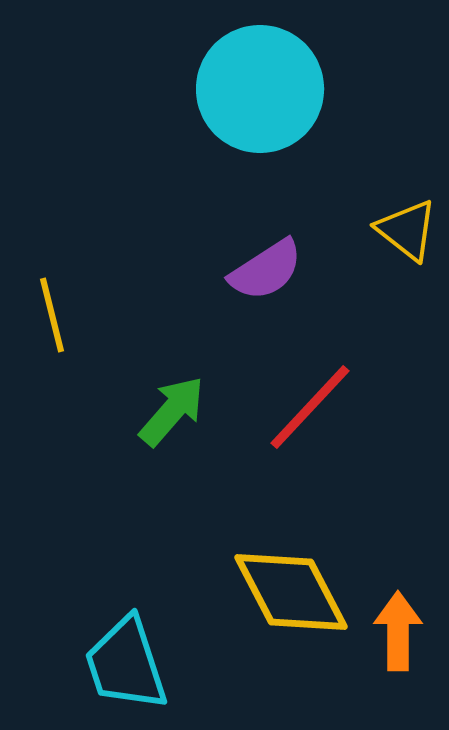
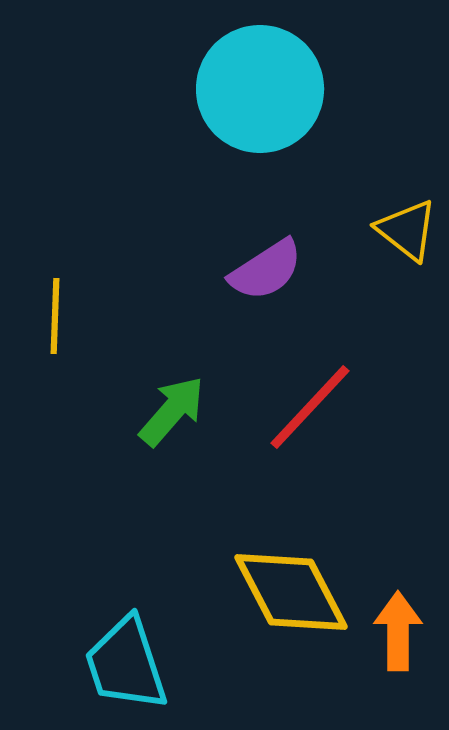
yellow line: moved 3 px right, 1 px down; rotated 16 degrees clockwise
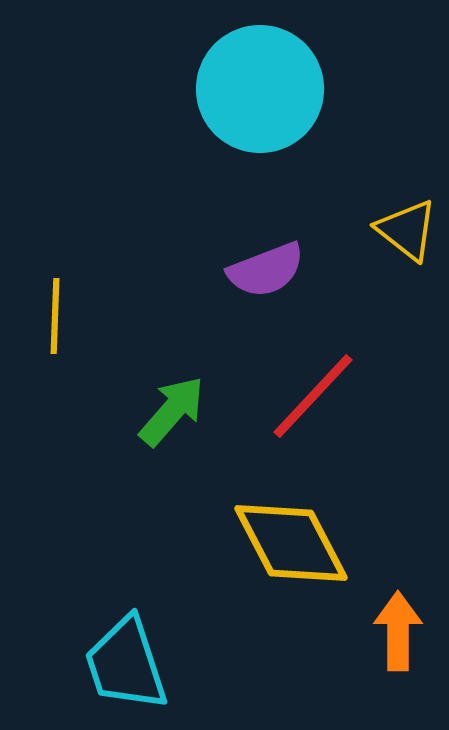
purple semicircle: rotated 12 degrees clockwise
red line: moved 3 px right, 11 px up
yellow diamond: moved 49 px up
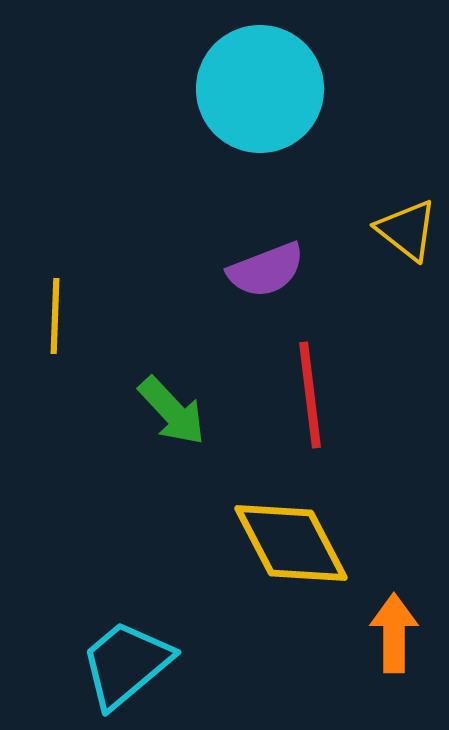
red line: moved 3 px left, 1 px up; rotated 50 degrees counterclockwise
green arrow: rotated 96 degrees clockwise
orange arrow: moved 4 px left, 2 px down
cyan trapezoid: rotated 68 degrees clockwise
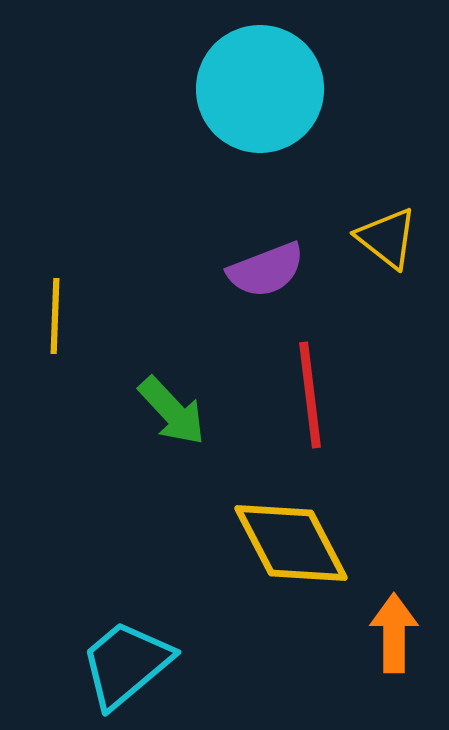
yellow triangle: moved 20 px left, 8 px down
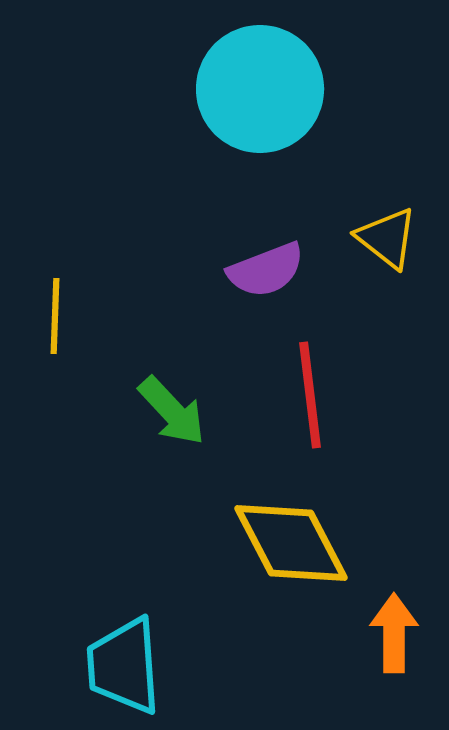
cyan trapezoid: moved 2 px left, 2 px down; rotated 54 degrees counterclockwise
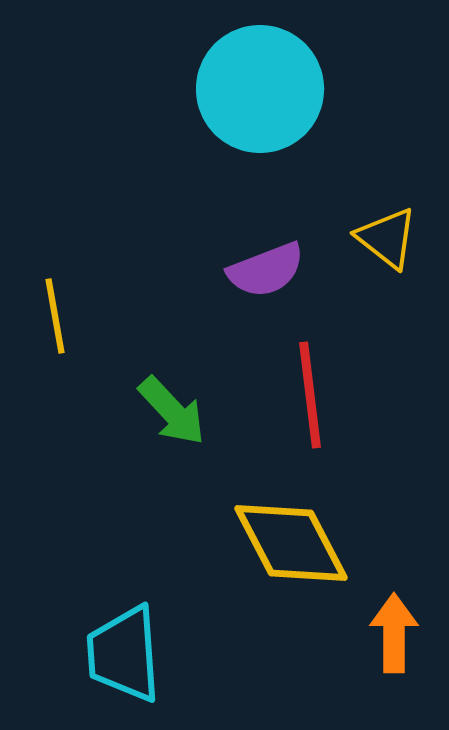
yellow line: rotated 12 degrees counterclockwise
cyan trapezoid: moved 12 px up
